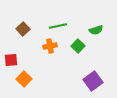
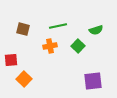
brown square: rotated 32 degrees counterclockwise
purple square: rotated 30 degrees clockwise
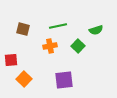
purple square: moved 29 px left, 1 px up
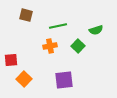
brown square: moved 3 px right, 14 px up
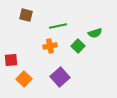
green semicircle: moved 1 px left, 3 px down
purple square: moved 4 px left, 3 px up; rotated 36 degrees counterclockwise
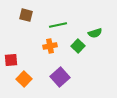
green line: moved 1 px up
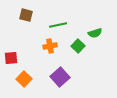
red square: moved 2 px up
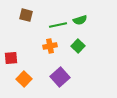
green semicircle: moved 15 px left, 13 px up
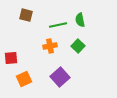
green semicircle: rotated 96 degrees clockwise
orange square: rotated 21 degrees clockwise
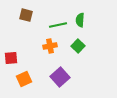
green semicircle: rotated 16 degrees clockwise
